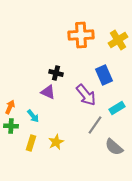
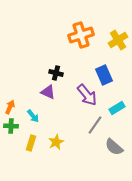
orange cross: rotated 15 degrees counterclockwise
purple arrow: moved 1 px right
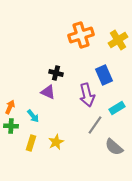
purple arrow: rotated 25 degrees clockwise
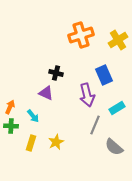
purple triangle: moved 2 px left, 1 px down
gray line: rotated 12 degrees counterclockwise
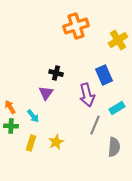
orange cross: moved 5 px left, 9 px up
purple triangle: rotated 42 degrees clockwise
orange arrow: rotated 56 degrees counterclockwise
gray semicircle: rotated 126 degrees counterclockwise
